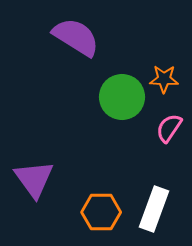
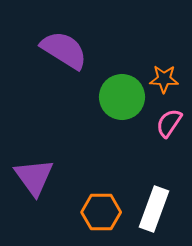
purple semicircle: moved 12 px left, 13 px down
pink semicircle: moved 5 px up
purple triangle: moved 2 px up
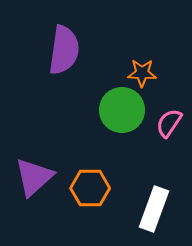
purple semicircle: rotated 66 degrees clockwise
orange star: moved 22 px left, 6 px up
green circle: moved 13 px down
purple triangle: rotated 24 degrees clockwise
orange hexagon: moved 11 px left, 24 px up
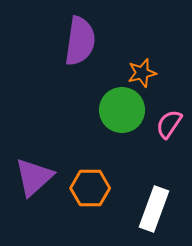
purple semicircle: moved 16 px right, 9 px up
orange star: rotated 16 degrees counterclockwise
pink semicircle: moved 1 px down
